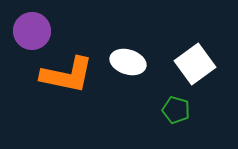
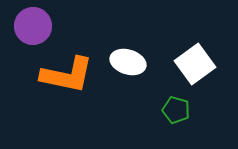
purple circle: moved 1 px right, 5 px up
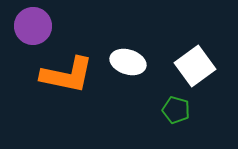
white square: moved 2 px down
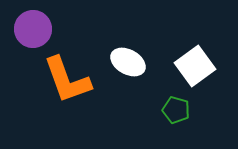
purple circle: moved 3 px down
white ellipse: rotated 12 degrees clockwise
orange L-shape: moved 5 px down; rotated 58 degrees clockwise
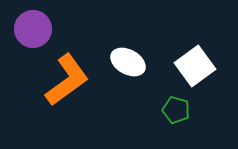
orange L-shape: rotated 106 degrees counterclockwise
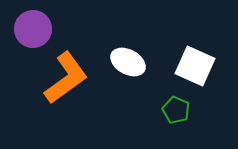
white square: rotated 30 degrees counterclockwise
orange L-shape: moved 1 px left, 2 px up
green pentagon: rotated 8 degrees clockwise
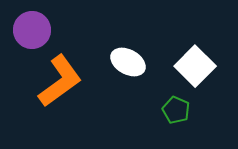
purple circle: moved 1 px left, 1 px down
white square: rotated 21 degrees clockwise
orange L-shape: moved 6 px left, 3 px down
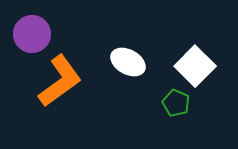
purple circle: moved 4 px down
green pentagon: moved 7 px up
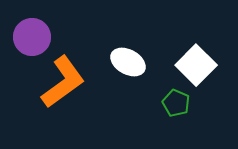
purple circle: moved 3 px down
white square: moved 1 px right, 1 px up
orange L-shape: moved 3 px right, 1 px down
